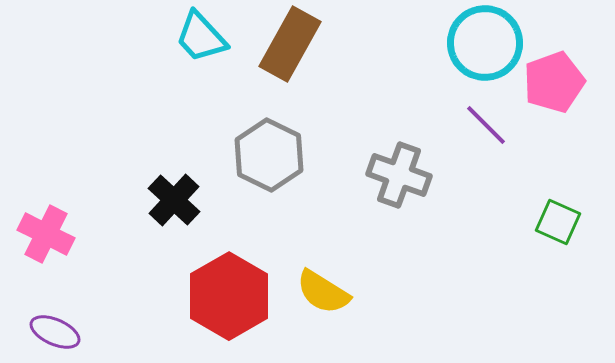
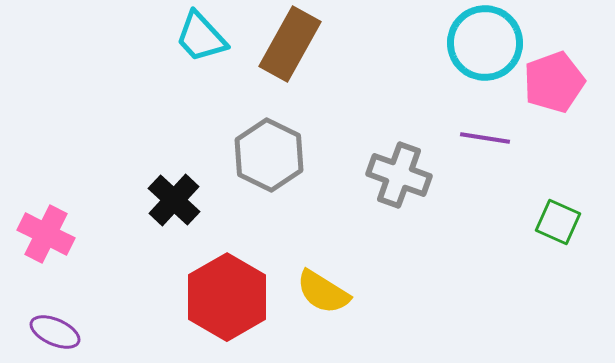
purple line: moved 1 px left, 13 px down; rotated 36 degrees counterclockwise
red hexagon: moved 2 px left, 1 px down
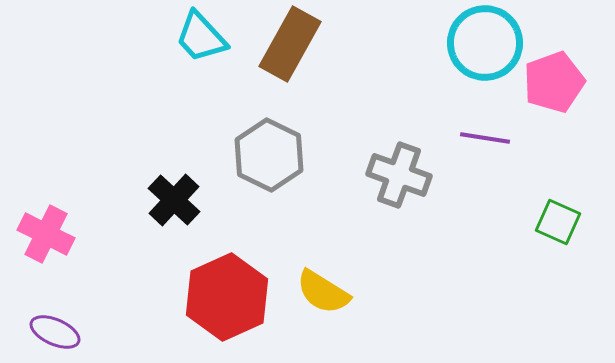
red hexagon: rotated 6 degrees clockwise
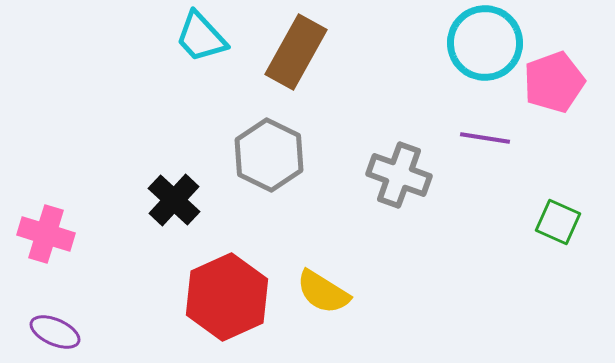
brown rectangle: moved 6 px right, 8 px down
pink cross: rotated 10 degrees counterclockwise
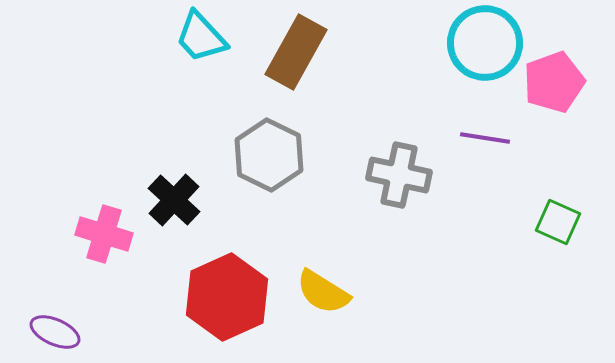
gray cross: rotated 8 degrees counterclockwise
pink cross: moved 58 px right
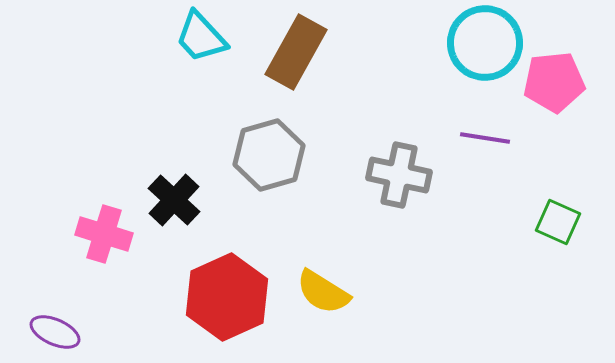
pink pentagon: rotated 14 degrees clockwise
gray hexagon: rotated 18 degrees clockwise
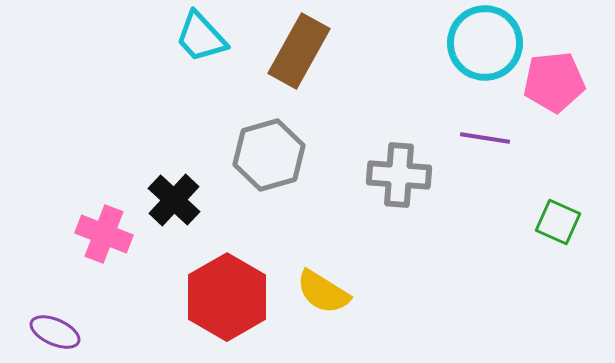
brown rectangle: moved 3 px right, 1 px up
gray cross: rotated 8 degrees counterclockwise
pink cross: rotated 4 degrees clockwise
red hexagon: rotated 6 degrees counterclockwise
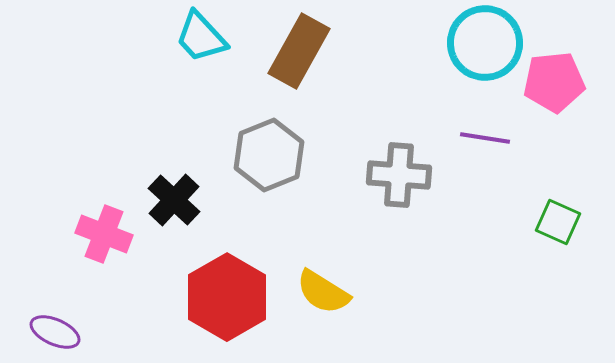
gray hexagon: rotated 6 degrees counterclockwise
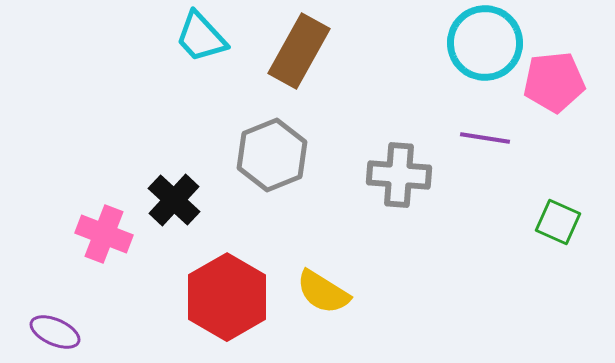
gray hexagon: moved 3 px right
